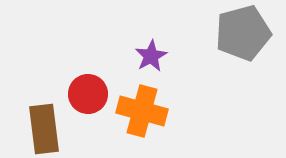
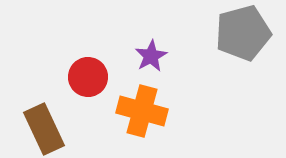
red circle: moved 17 px up
brown rectangle: rotated 18 degrees counterclockwise
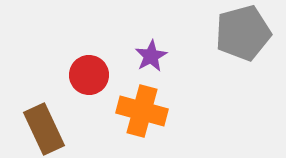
red circle: moved 1 px right, 2 px up
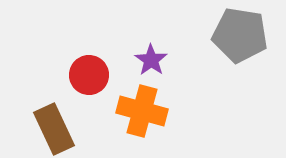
gray pentagon: moved 3 px left, 2 px down; rotated 24 degrees clockwise
purple star: moved 4 px down; rotated 8 degrees counterclockwise
brown rectangle: moved 10 px right
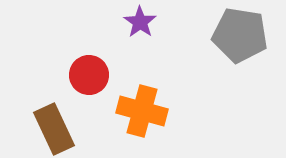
purple star: moved 11 px left, 38 px up
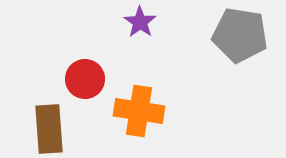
red circle: moved 4 px left, 4 px down
orange cross: moved 3 px left; rotated 6 degrees counterclockwise
brown rectangle: moved 5 px left; rotated 21 degrees clockwise
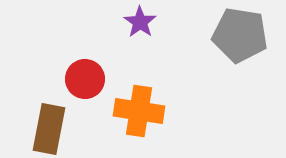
brown rectangle: rotated 15 degrees clockwise
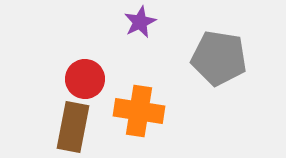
purple star: rotated 12 degrees clockwise
gray pentagon: moved 21 px left, 23 px down
brown rectangle: moved 24 px right, 2 px up
